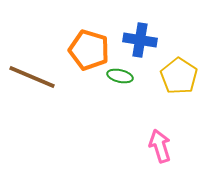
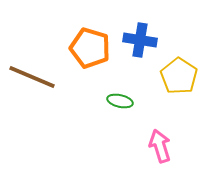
orange pentagon: moved 1 px right, 2 px up
green ellipse: moved 25 px down
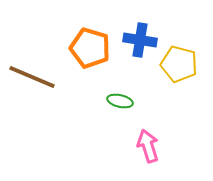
yellow pentagon: moved 12 px up; rotated 18 degrees counterclockwise
pink arrow: moved 12 px left
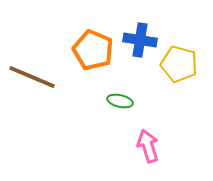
orange pentagon: moved 3 px right, 2 px down; rotated 6 degrees clockwise
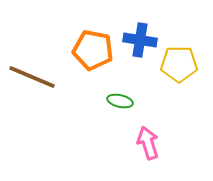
orange pentagon: rotated 12 degrees counterclockwise
yellow pentagon: rotated 15 degrees counterclockwise
pink arrow: moved 3 px up
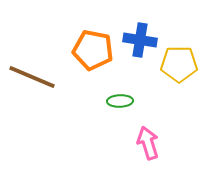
green ellipse: rotated 15 degrees counterclockwise
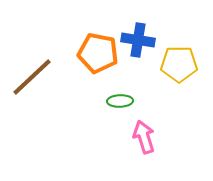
blue cross: moved 2 px left
orange pentagon: moved 5 px right, 3 px down
brown line: rotated 66 degrees counterclockwise
pink arrow: moved 4 px left, 6 px up
